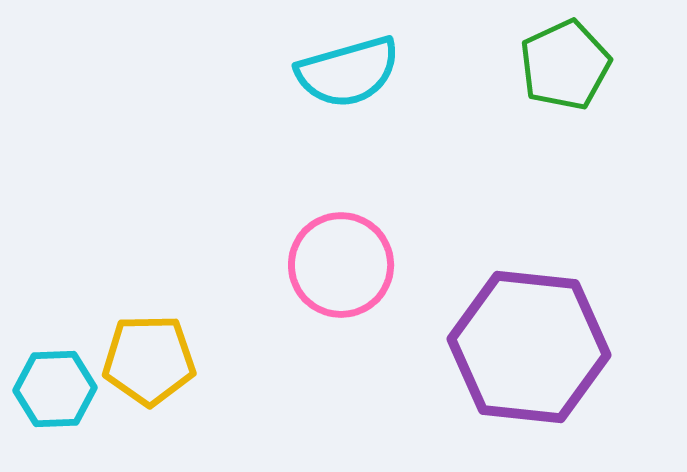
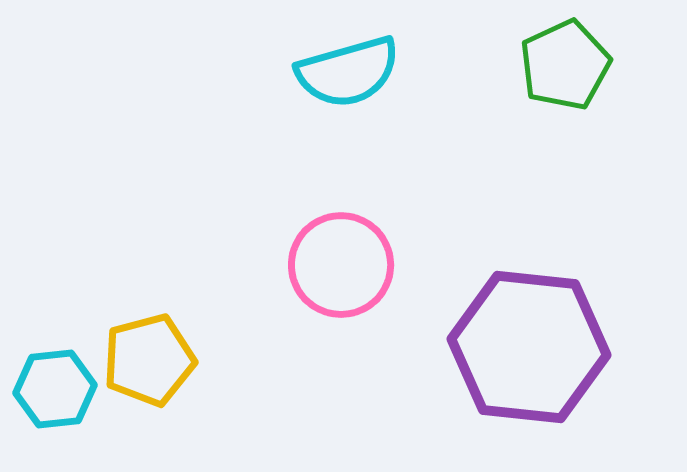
yellow pentagon: rotated 14 degrees counterclockwise
cyan hexagon: rotated 4 degrees counterclockwise
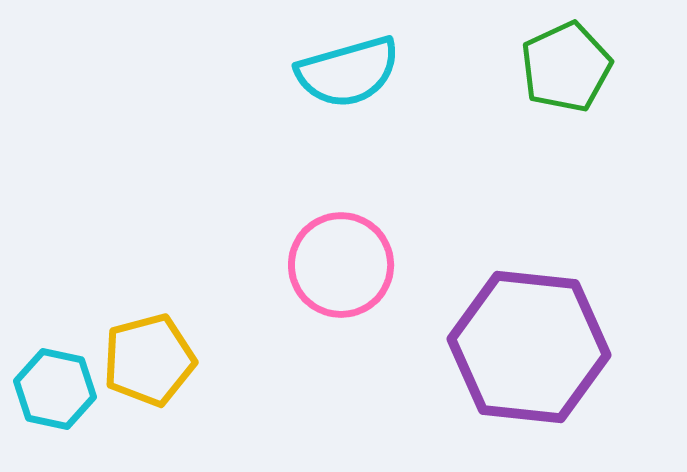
green pentagon: moved 1 px right, 2 px down
cyan hexagon: rotated 18 degrees clockwise
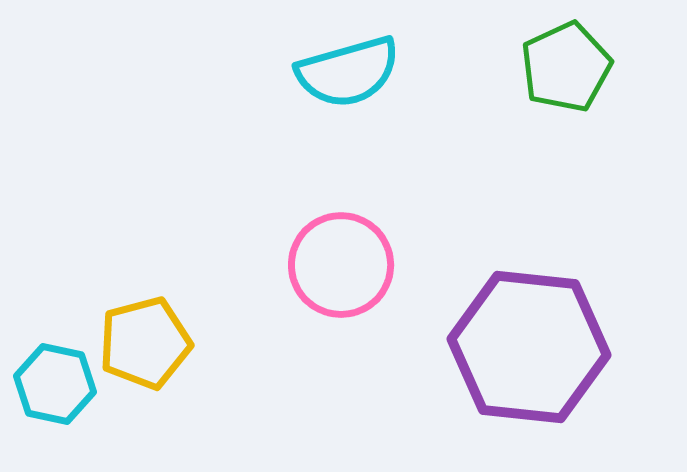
yellow pentagon: moved 4 px left, 17 px up
cyan hexagon: moved 5 px up
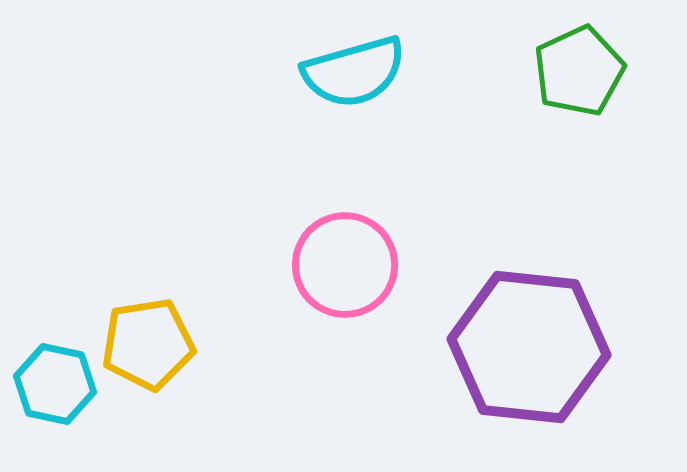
green pentagon: moved 13 px right, 4 px down
cyan semicircle: moved 6 px right
pink circle: moved 4 px right
yellow pentagon: moved 3 px right, 1 px down; rotated 6 degrees clockwise
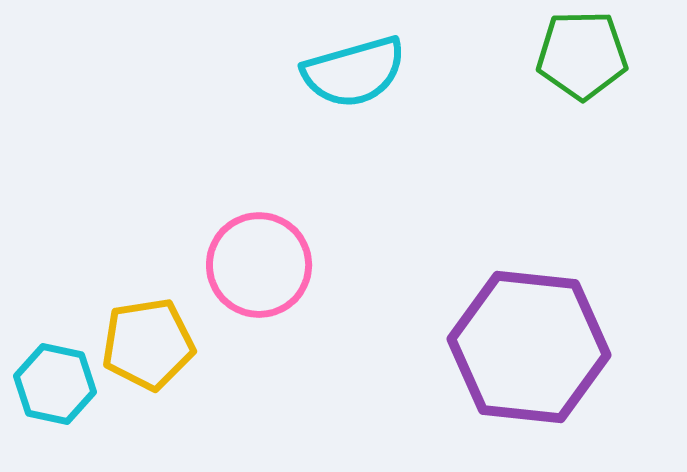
green pentagon: moved 3 px right, 16 px up; rotated 24 degrees clockwise
pink circle: moved 86 px left
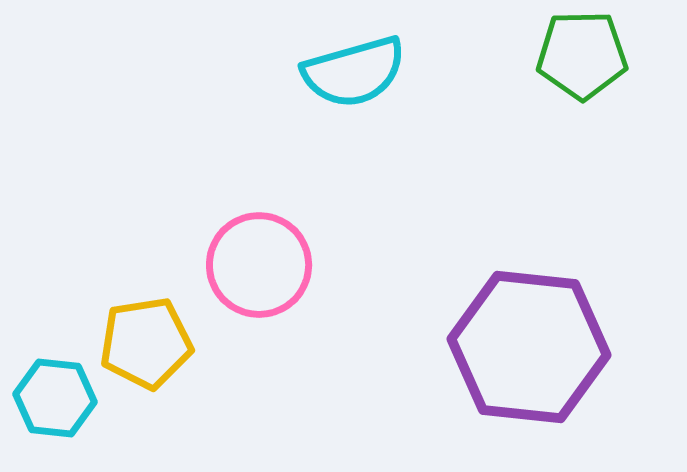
yellow pentagon: moved 2 px left, 1 px up
cyan hexagon: moved 14 px down; rotated 6 degrees counterclockwise
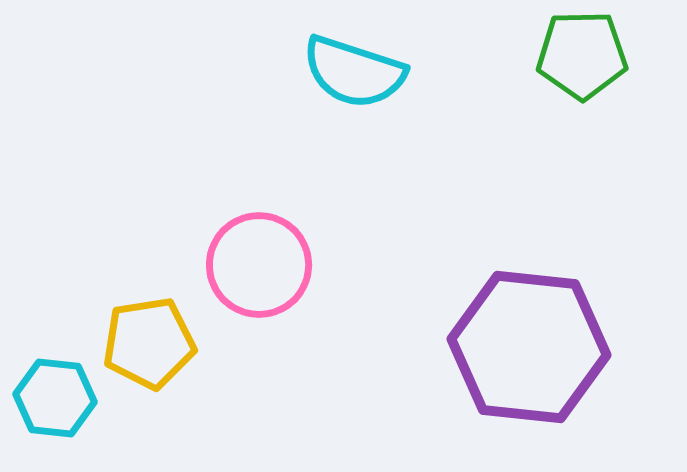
cyan semicircle: rotated 34 degrees clockwise
yellow pentagon: moved 3 px right
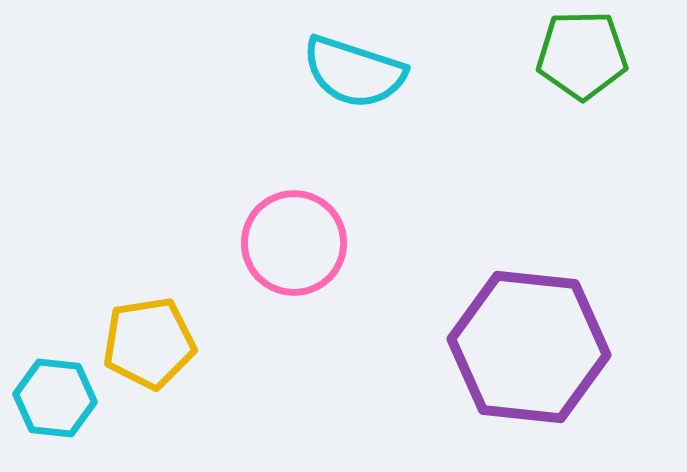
pink circle: moved 35 px right, 22 px up
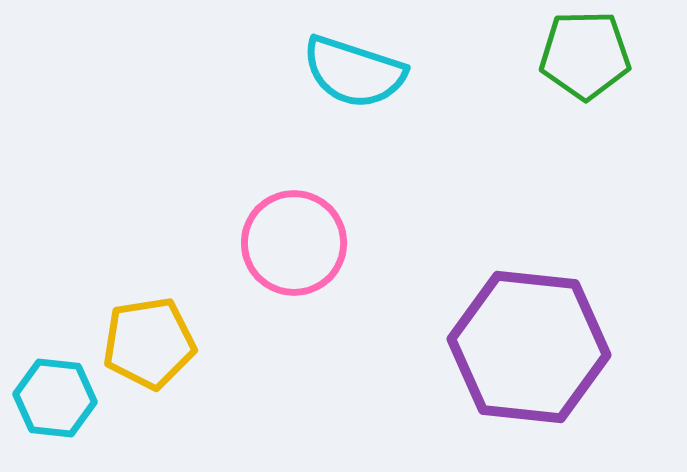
green pentagon: moved 3 px right
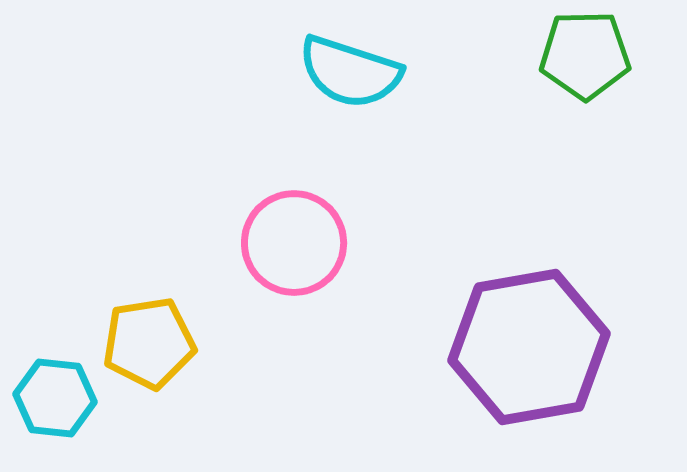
cyan semicircle: moved 4 px left
purple hexagon: rotated 16 degrees counterclockwise
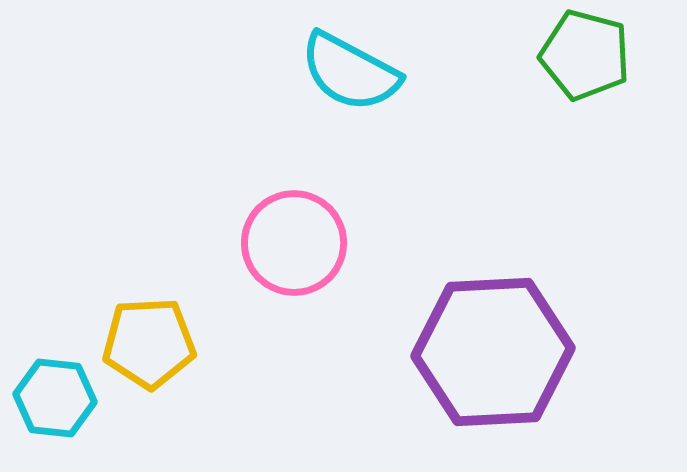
green pentagon: rotated 16 degrees clockwise
cyan semicircle: rotated 10 degrees clockwise
yellow pentagon: rotated 6 degrees clockwise
purple hexagon: moved 36 px left, 5 px down; rotated 7 degrees clockwise
